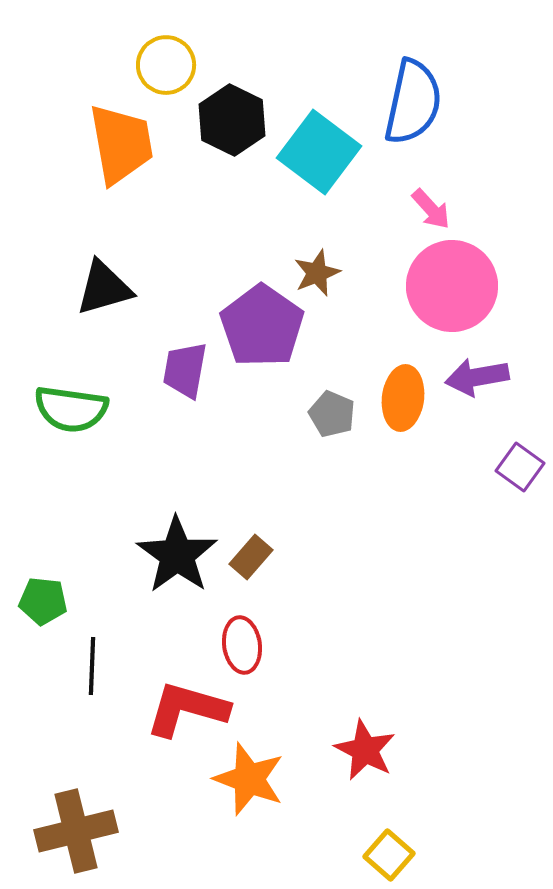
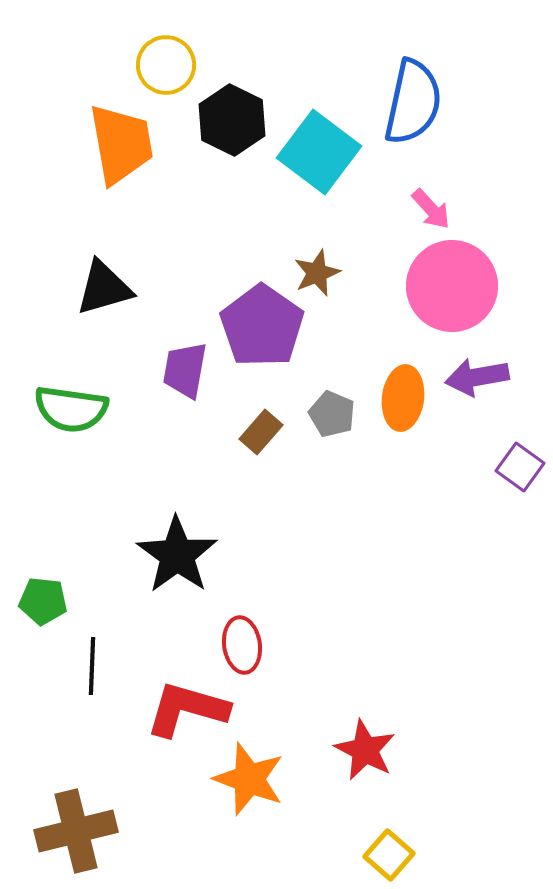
brown rectangle: moved 10 px right, 125 px up
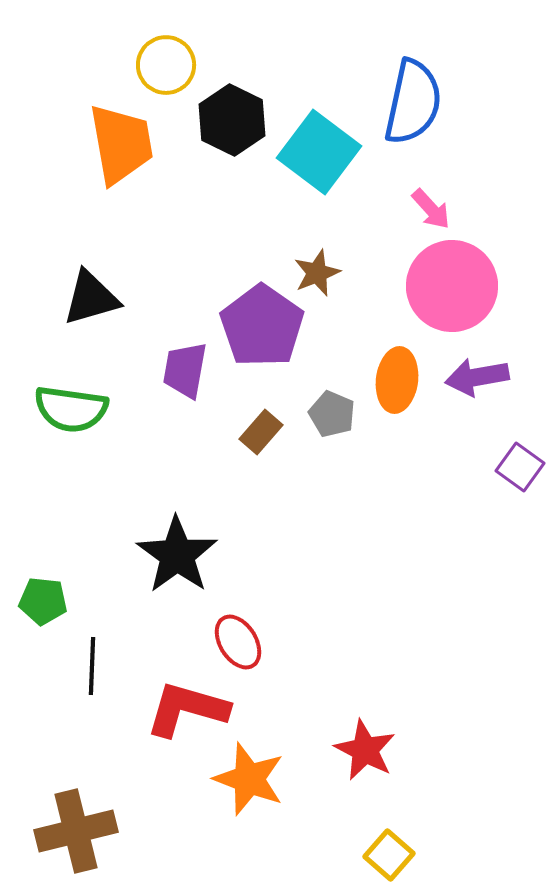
black triangle: moved 13 px left, 10 px down
orange ellipse: moved 6 px left, 18 px up
red ellipse: moved 4 px left, 3 px up; rotated 24 degrees counterclockwise
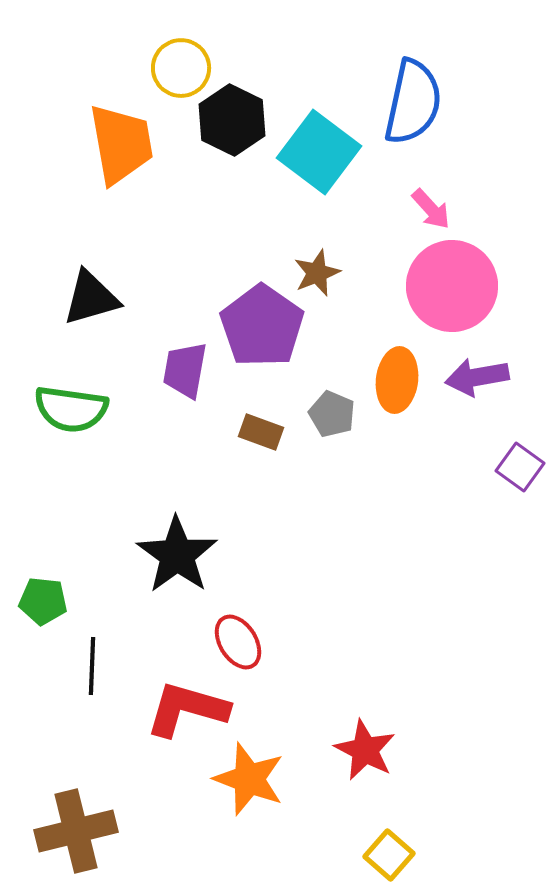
yellow circle: moved 15 px right, 3 px down
brown rectangle: rotated 69 degrees clockwise
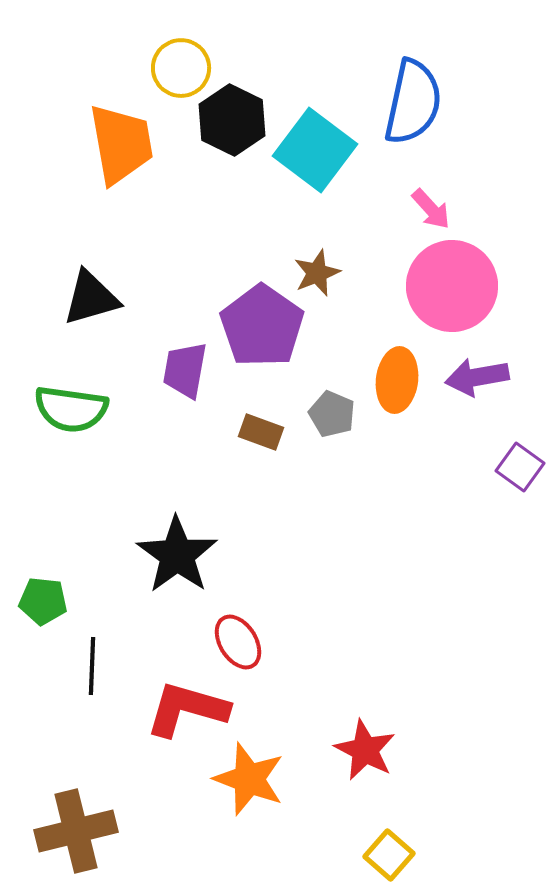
cyan square: moved 4 px left, 2 px up
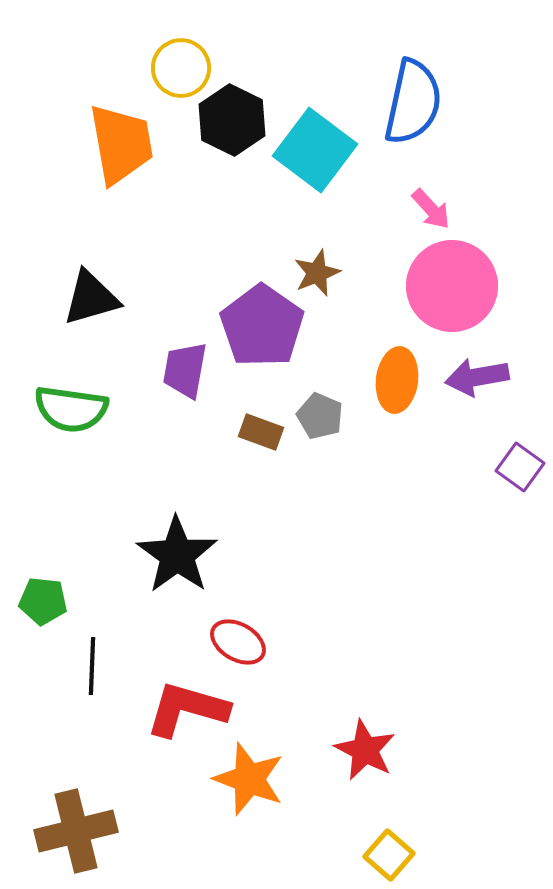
gray pentagon: moved 12 px left, 2 px down
red ellipse: rotated 28 degrees counterclockwise
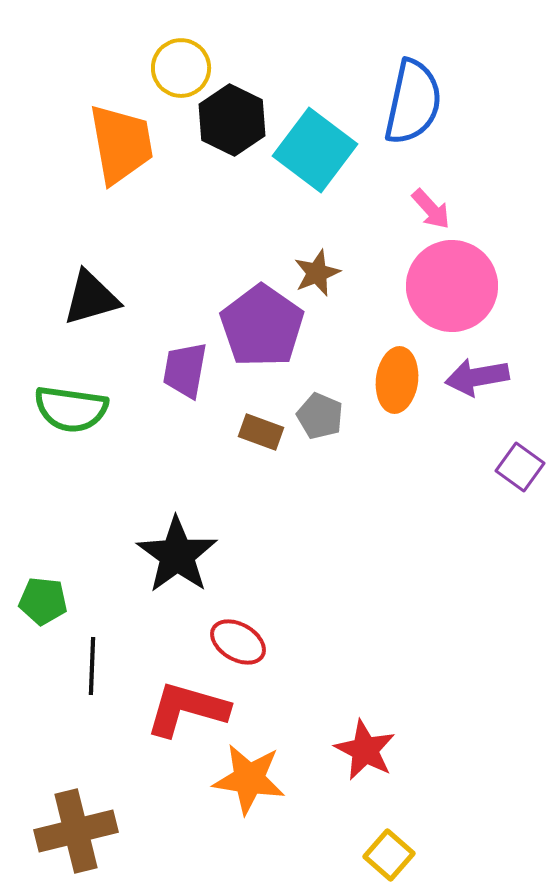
orange star: rotated 12 degrees counterclockwise
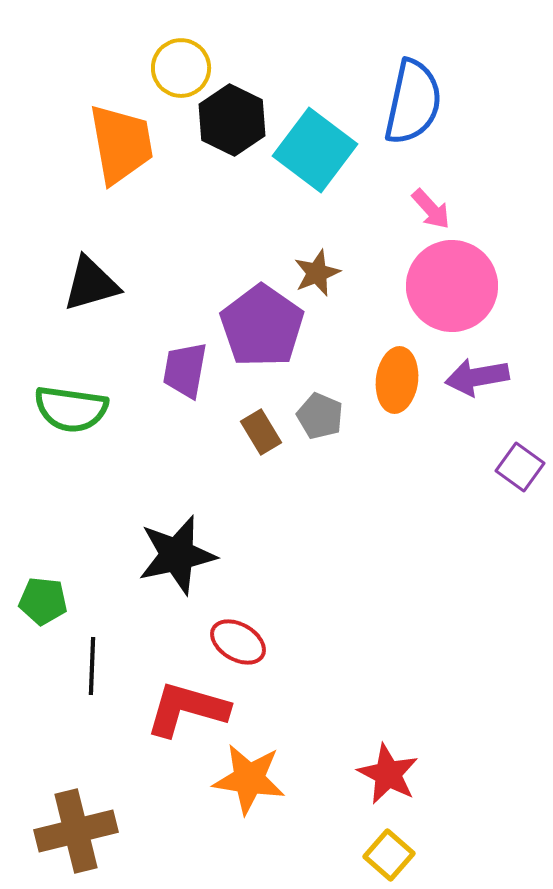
black triangle: moved 14 px up
brown rectangle: rotated 39 degrees clockwise
black star: rotated 24 degrees clockwise
red star: moved 23 px right, 24 px down
